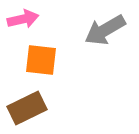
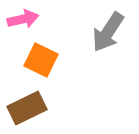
gray arrow: moved 3 px right, 2 px down; rotated 27 degrees counterclockwise
orange square: rotated 20 degrees clockwise
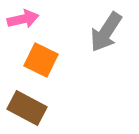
gray arrow: moved 2 px left
brown rectangle: rotated 54 degrees clockwise
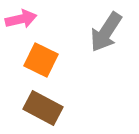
pink arrow: moved 2 px left
brown rectangle: moved 16 px right
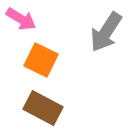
pink arrow: rotated 44 degrees clockwise
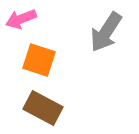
pink arrow: rotated 128 degrees clockwise
orange square: moved 2 px left; rotated 8 degrees counterclockwise
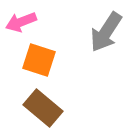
pink arrow: moved 3 px down
brown rectangle: rotated 12 degrees clockwise
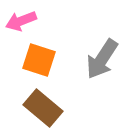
pink arrow: moved 1 px up
gray arrow: moved 4 px left, 27 px down
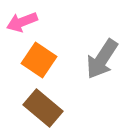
pink arrow: moved 1 px right, 1 px down
orange square: rotated 16 degrees clockwise
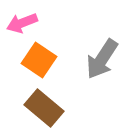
pink arrow: moved 1 px down
brown rectangle: moved 1 px right
